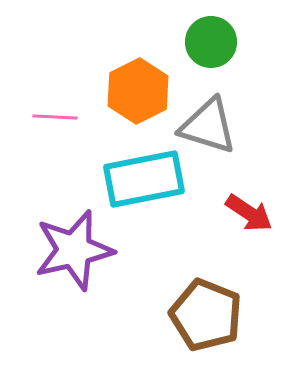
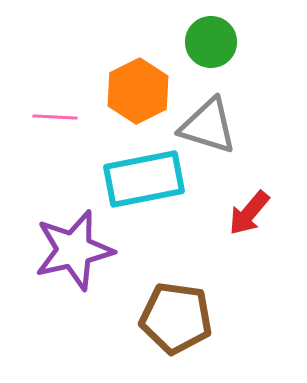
red arrow: rotated 96 degrees clockwise
brown pentagon: moved 30 px left, 3 px down; rotated 14 degrees counterclockwise
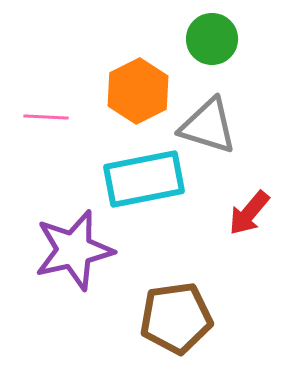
green circle: moved 1 px right, 3 px up
pink line: moved 9 px left
brown pentagon: rotated 16 degrees counterclockwise
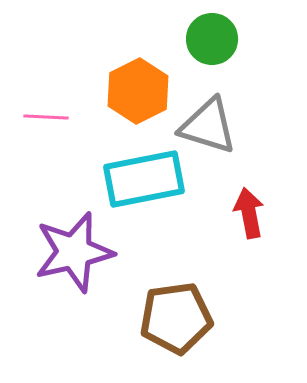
red arrow: rotated 129 degrees clockwise
purple star: moved 2 px down
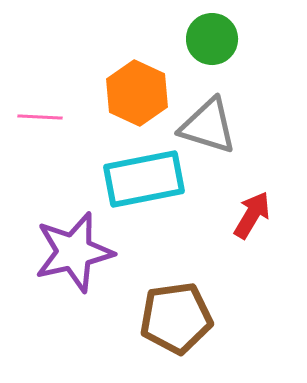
orange hexagon: moved 1 px left, 2 px down; rotated 8 degrees counterclockwise
pink line: moved 6 px left
red arrow: moved 3 px right, 2 px down; rotated 42 degrees clockwise
